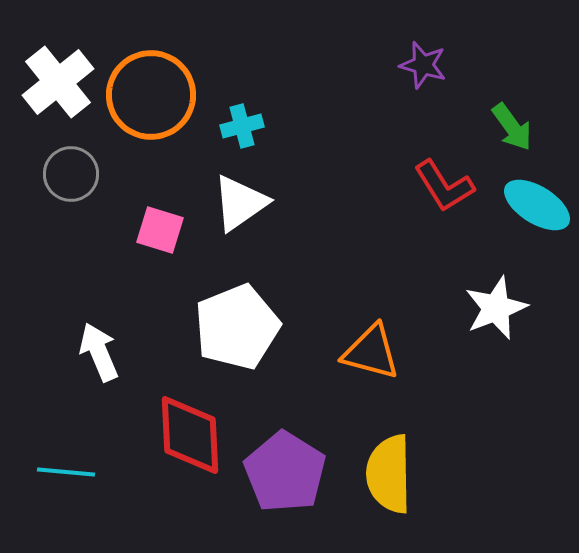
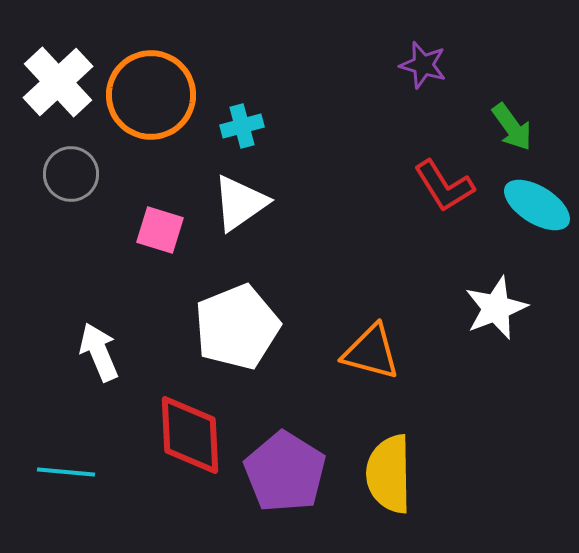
white cross: rotated 4 degrees counterclockwise
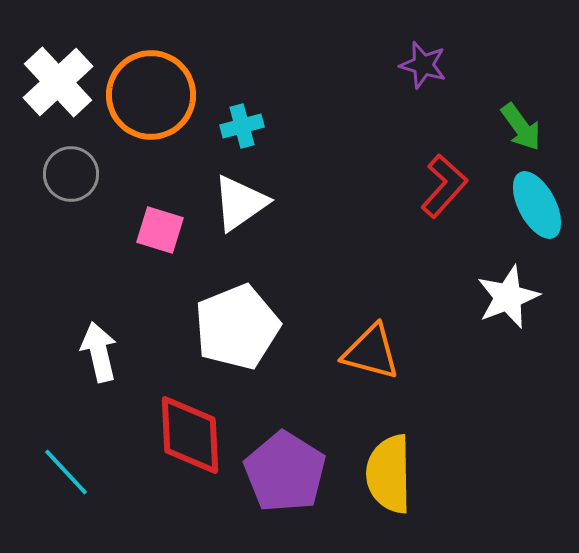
green arrow: moved 9 px right
red L-shape: rotated 106 degrees counterclockwise
cyan ellipse: rotated 30 degrees clockwise
white star: moved 12 px right, 11 px up
white arrow: rotated 10 degrees clockwise
cyan line: rotated 42 degrees clockwise
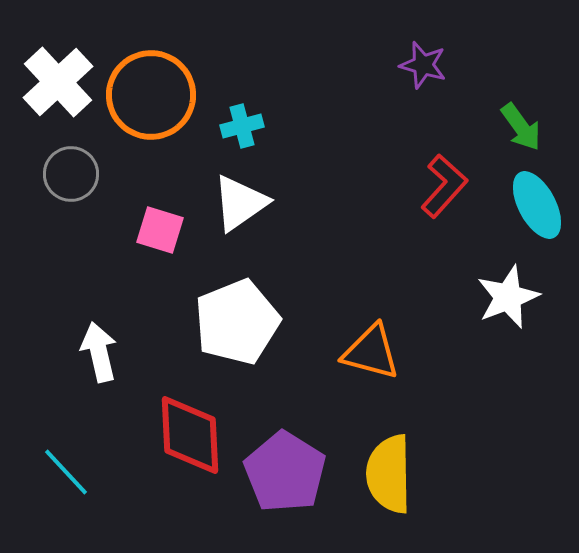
white pentagon: moved 5 px up
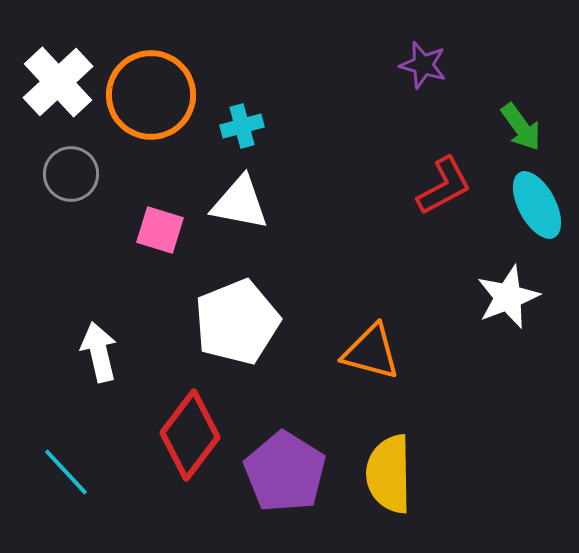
red L-shape: rotated 20 degrees clockwise
white triangle: rotated 46 degrees clockwise
red diamond: rotated 40 degrees clockwise
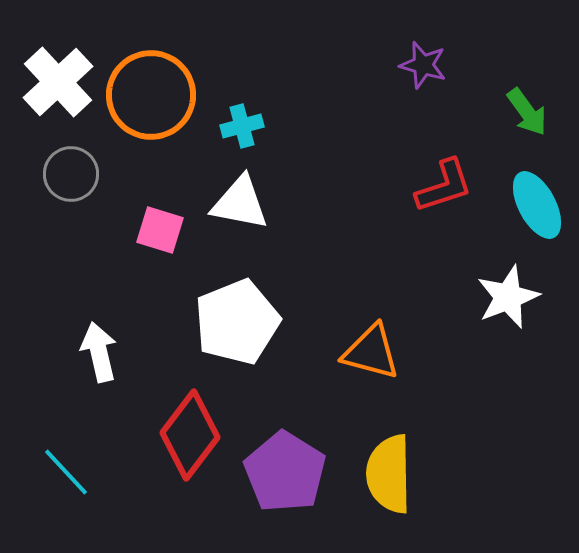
green arrow: moved 6 px right, 15 px up
red L-shape: rotated 10 degrees clockwise
